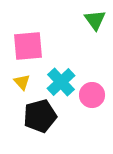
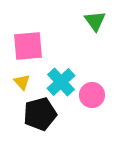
green triangle: moved 1 px down
black pentagon: moved 2 px up
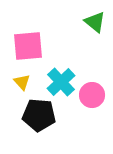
green triangle: moved 1 px down; rotated 15 degrees counterclockwise
black pentagon: moved 1 px left, 1 px down; rotated 20 degrees clockwise
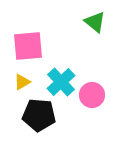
yellow triangle: rotated 42 degrees clockwise
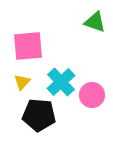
green triangle: rotated 20 degrees counterclockwise
yellow triangle: rotated 18 degrees counterclockwise
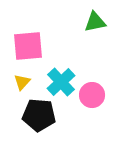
green triangle: rotated 30 degrees counterclockwise
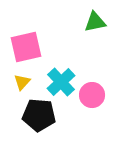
pink square: moved 2 px left, 1 px down; rotated 8 degrees counterclockwise
